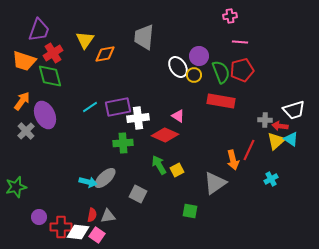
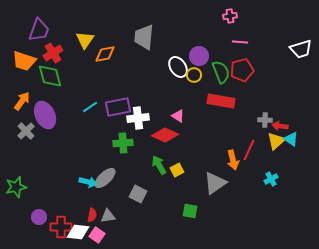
white trapezoid at (294, 110): moved 7 px right, 61 px up
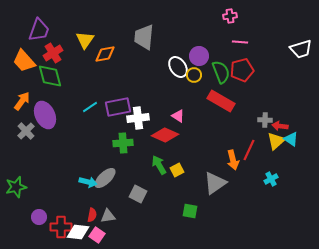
orange trapezoid at (24, 61): rotated 30 degrees clockwise
red rectangle at (221, 101): rotated 20 degrees clockwise
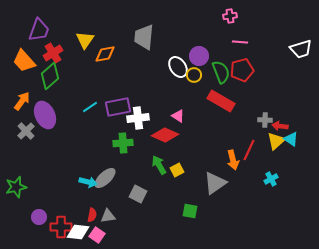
green diamond at (50, 76): rotated 64 degrees clockwise
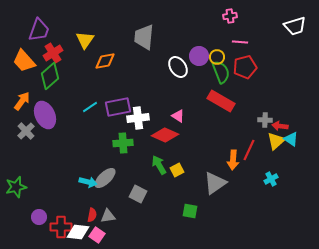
white trapezoid at (301, 49): moved 6 px left, 23 px up
orange diamond at (105, 54): moved 7 px down
red pentagon at (242, 70): moved 3 px right, 3 px up
yellow circle at (194, 75): moved 23 px right, 18 px up
orange arrow at (233, 160): rotated 18 degrees clockwise
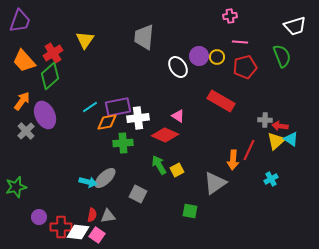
purple trapezoid at (39, 30): moved 19 px left, 9 px up
orange diamond at (105, 61): moved 2 px right, 61 px down
green semicircle at (221, 72): moved 61 px right, 16 px up
